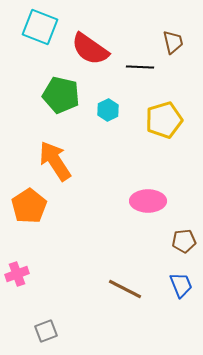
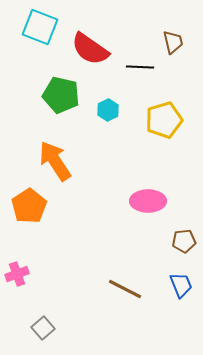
gray square: moved 3 px left, 3 px up; rotated 20 degrees counterclockwise
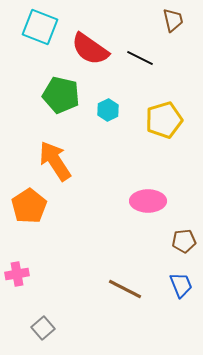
brown trapezoid: moved 22 px up
black line: moved 9 px up; rotated 24 degrees clockwise
pink cross: rotated 10 degrees clockwise
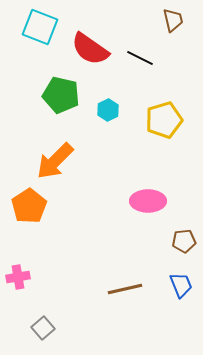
orange arrow: rotated 102 degrees counterclockwise
pink cross: moved 1 px right, 3 px down
brown line: rotated 40 degrees counterclockwise
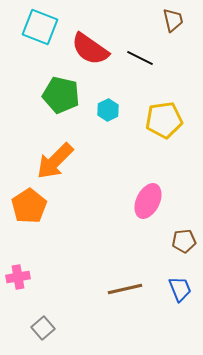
yellow pentagon: rotated 9 degrees clockwise
pink ellipse: rotated 64 degrees counterclockwise
blue trapezoid: moved 1 px left, 4 px down
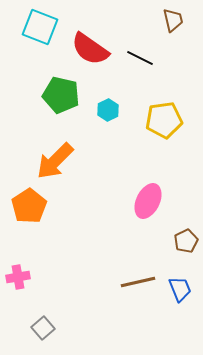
brown pentagon: moved 2 px right; rotated 20 degrees counterclockwise
brown line: moved 13 px right, 7 px up
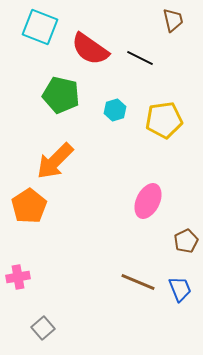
cyan hexagon: moved 7 px right; rotated 10 degrees clockwise
brown line: rotated 36 degrees clockwise
